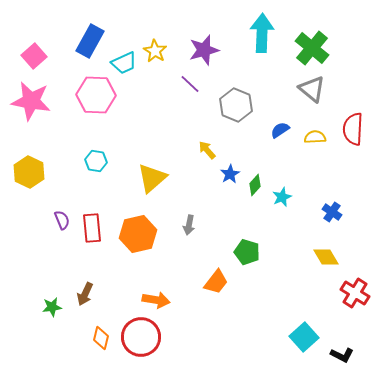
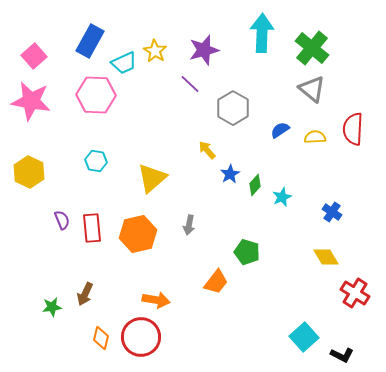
gray hexagon: moved 3 px left, 3 px down; rotated 8 degrees clockwise
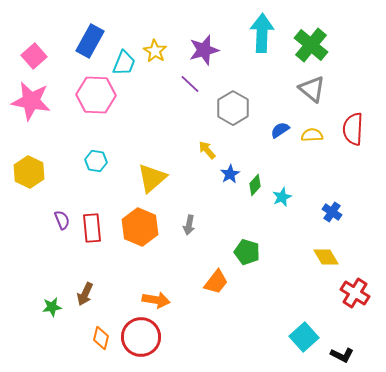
green cross: moved 1 px left, 3 px up
cyan trapezoid: rotated 44 degrees counterclockwise
yellow semicircle: moved 3 px left, 2 px up
orange hexagon: moved 2 px right, 7 px up; rotated 24 degrees counterclockwise
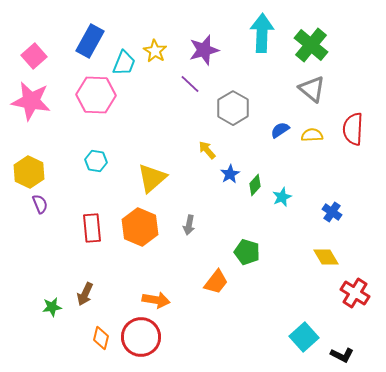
purple semicircle: moved 22 px left, 16 px up
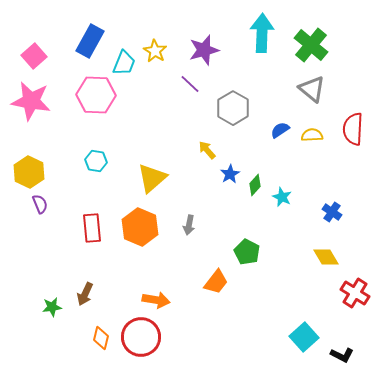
cyan star: rotated 24 degrees counterclockwise
green pentagon: rotated 10 degrees clockwise
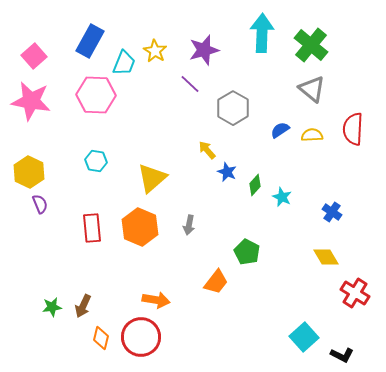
blue star: moved 3 px left, 2 px up; rotated 18 degrees counterclockwise
brown arrow: moved 2 px left, 12 px down
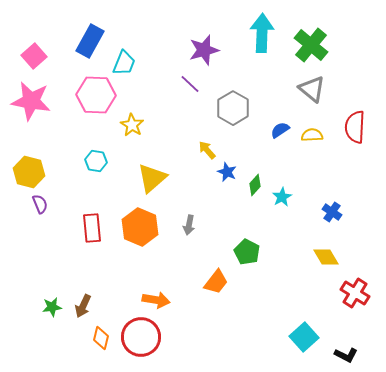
yellow star: moved 23 px left, 74 px down
red semicircle: moved 2 px right, 2 px up
yellow hexagon: rotated 12 degrees counterclockwise
cyan star: rotated 18 degrees clockwise
black L-shape: moved 4 px right
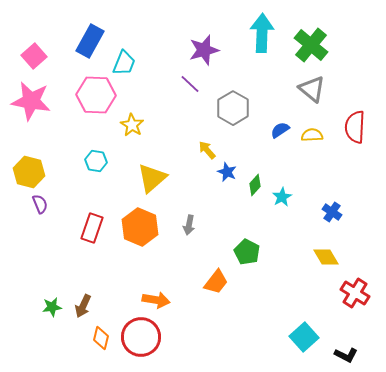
red rectangle: rotated 24 degrees clockwise
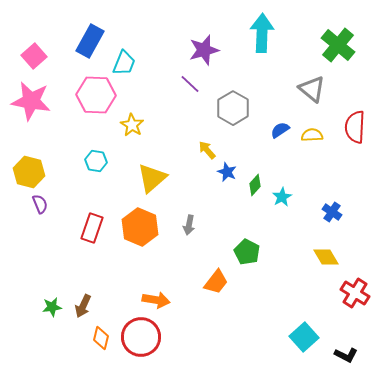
green cross: moved 27 px right
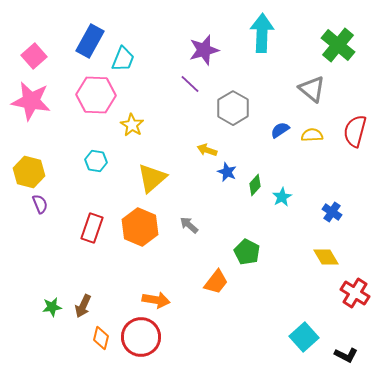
cyan trapezoid: moved 1 px left, 4 px up
red semicircle: moved 4 px down; rotated 12 degrees clockwise
yellow arrow: rotated 30 degrees counterclockwise
gray arrow: rotated 120 degrees clockwise
